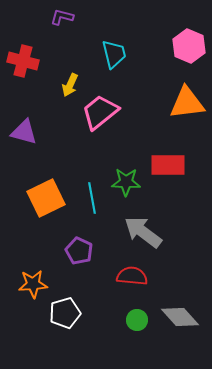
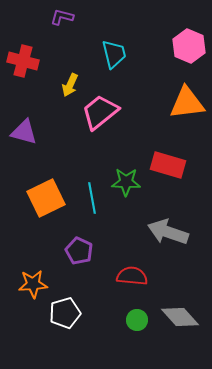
red rectangle: rotated 16 degrees clockwise
gray arrow: moved 25 px right; rotated 18 degrees counterclockwise
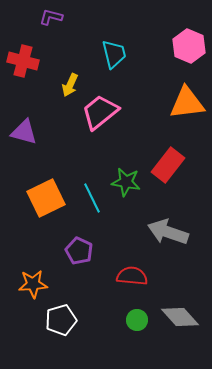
purple L-shape: moved 11 px left
red rectangle: rotated 68 degrees counterclockwise
green star: rotated 8 degrees clockwise
cyan line: rotated 16 degrees counterclockwise
white pentagon: moved 4 px left, 7 px down
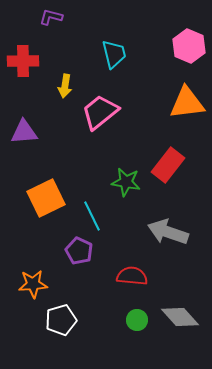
red cross: rotated 16 degrees counterclockwise
yellow arrow: moved 5 px left, 1 px down; rotated 15 degrees counterclockwise
purple triangle: rotated 20 degrees counterclockwise
cyan line: moved 18 px down
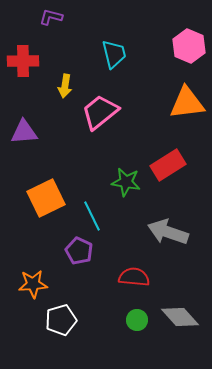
red rectangle: rotated 20 degrees clockwise
red semicircle: moved 2 px right, 1 px down
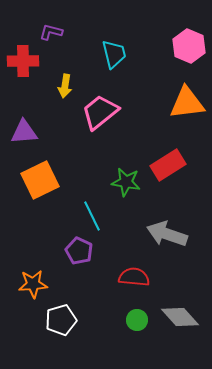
purple L-shape: moved 15 px down
orange square: moved 6 px left, 18 px up
gray arrow: moved 1 px left, 2 px down
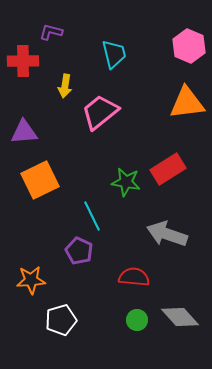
red rectangle: moved 4 px down
orange star: moved 2 px left, 4 px up
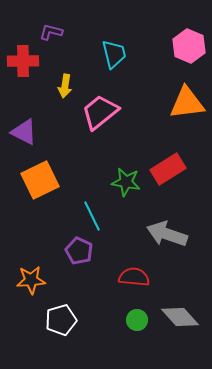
purple triangle: rotated 32 degrees clockwise
